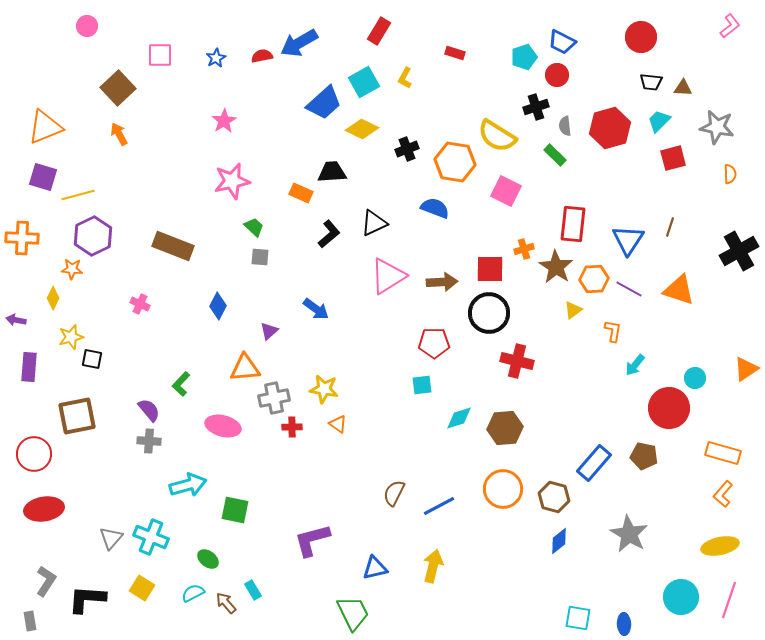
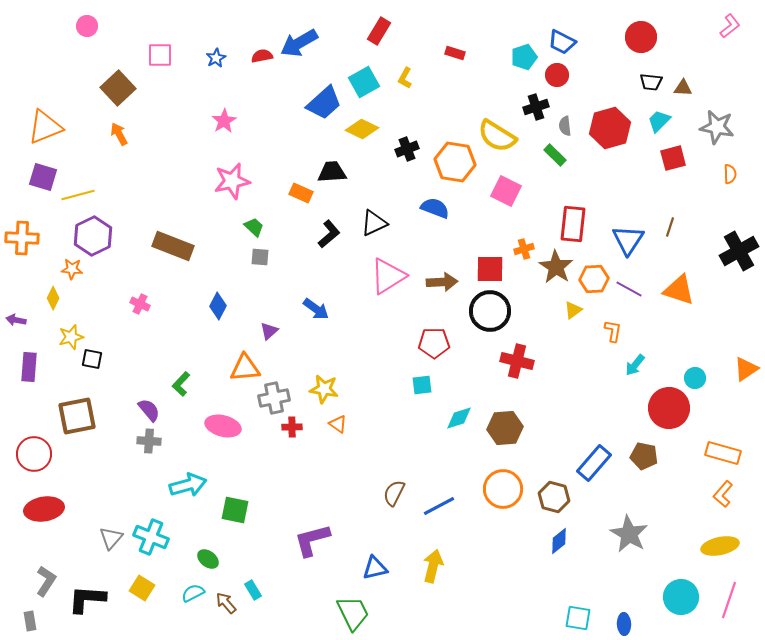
black circle at (489, 313): moved 1 px right, 2 px up
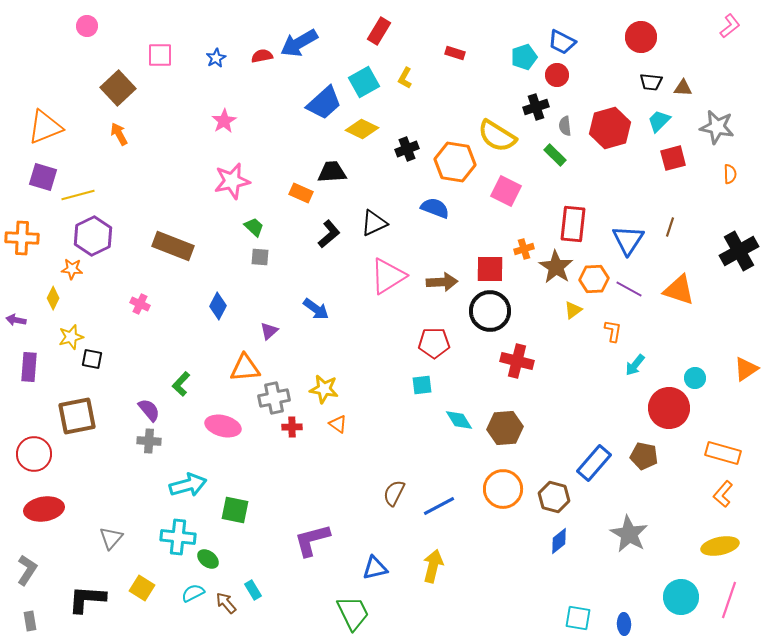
cyan diamond at (459, 418): moved 2 px down; rotated 76 degrees clockwise
cyan cross at (151, 537): moved 27 px right; rotated 16 degrees counterclockwise
gray L-shape at (46, 581): moved 19 px left, 11 px up
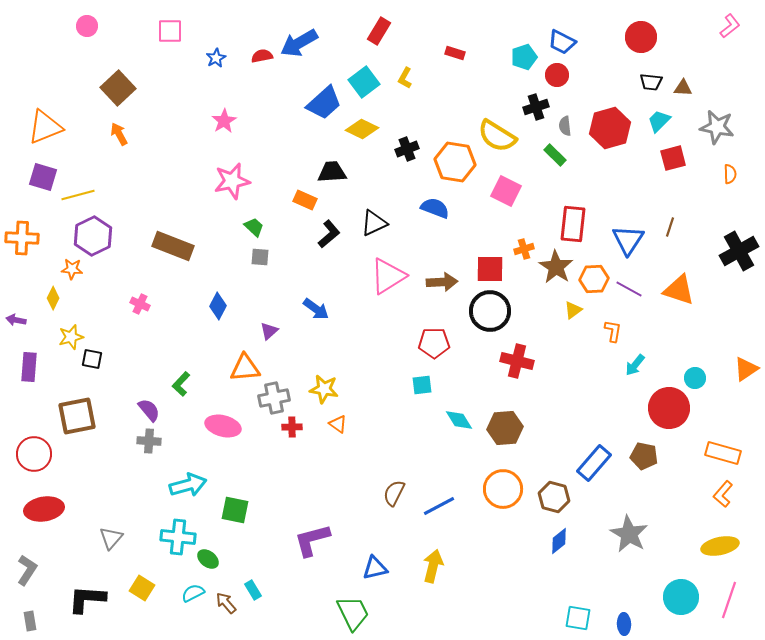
pink square at (160, 55): moved 10 px right, 24 px up
cyan square at (364, 82): rotated 8 degrees counterclockwise
orange rectangle at (301, 193): moved 4 px right, 7 px down
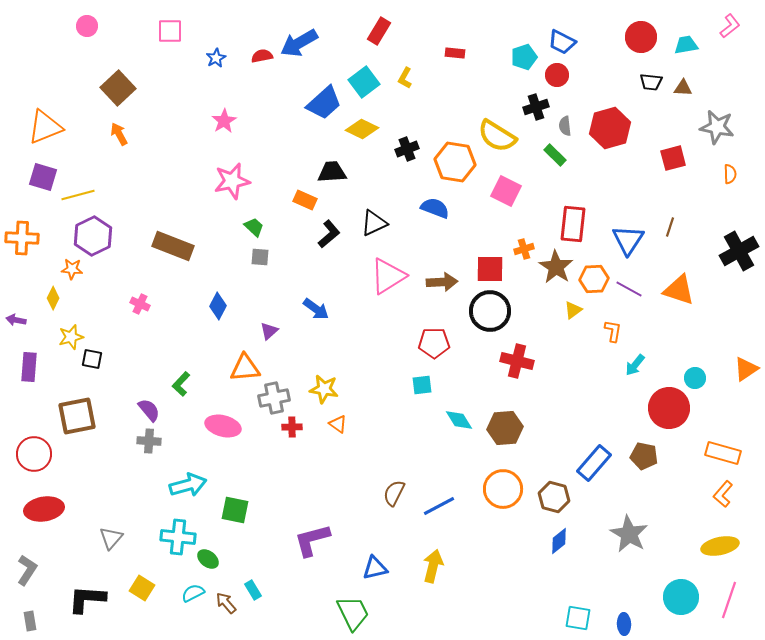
red rectangle at (455, 53): rotated 12 degrees counterclockwise
cyan trapezoid at (659, 121): moved 27 px right, 76 px up; rotated 35 degrees clockwise
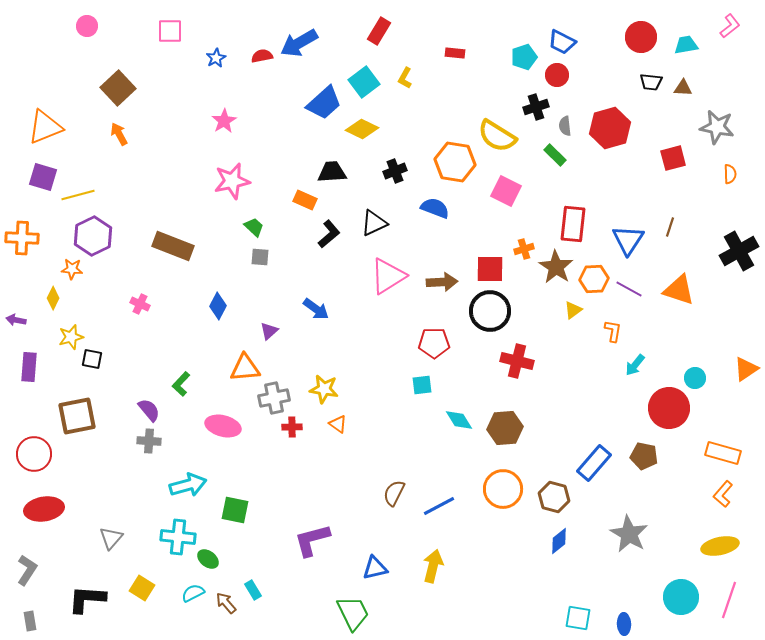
black cross at (407, 149): moved 12 px left, 22 px down
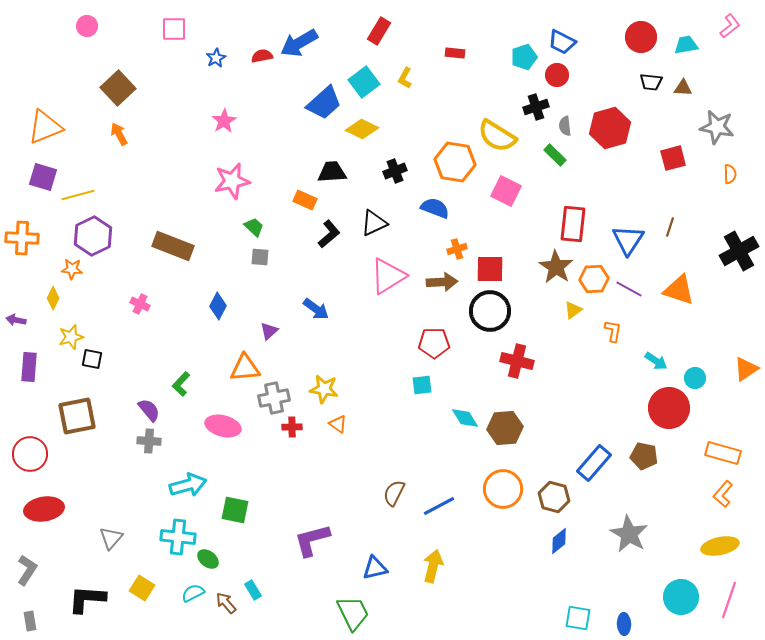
pink square at (170, 31): moved 4 px right, 2 px up
orange cross at (524, 249): moved 67 px left
cyan arrow at (635, 365): moved 21 px right, 4 px up; rotated 95 degrees counterclockwise
cyan diamond at (459, 420): moved 6 px right, 2 px up
red circle at (34, 454): moved 4 px left
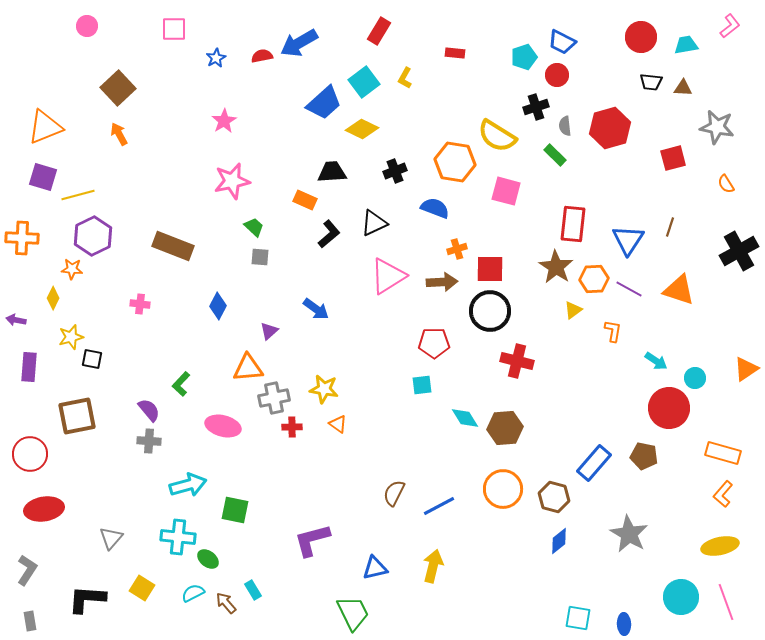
orange semicircle at (730, 174): moved 4 px left, 10 px down; rotated 150 degrees clockwise
pink square at (506, 191): rotated 12 degrees counterclockwise
pink cross at (140, 304): rotated 18 degrees counterclockwise
orange triangle at (245, 368): moved 3 px right
pink line at (729, 600): moved 3 px left, 2 px down; rotated 39 degrees counterclockwise
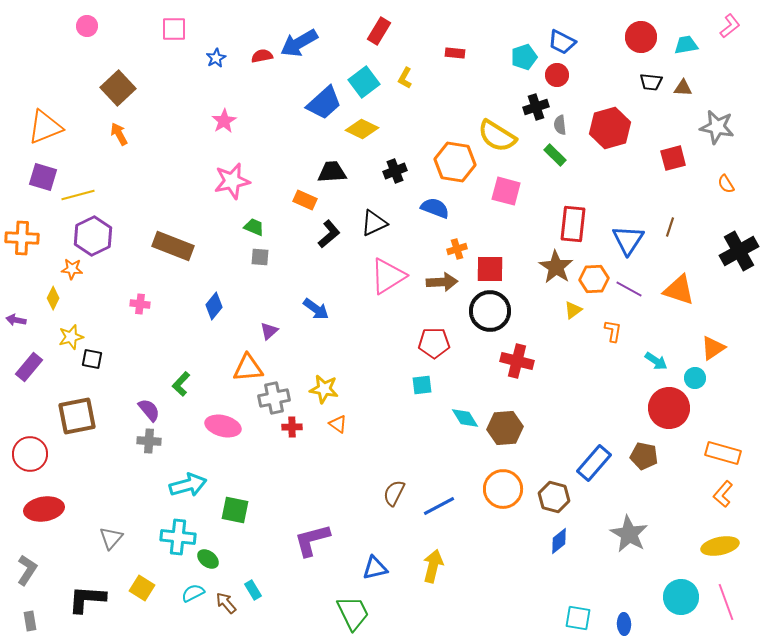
gray semicircle at (565, 126): moved 5 px left, 1 px up
green trapezoid at (254, 227): rotated 20 degrees counterclockwise
blue diamond at (218, 306): moved 4 px left; rotated 12 degrees clockwise
purple rectangle at (29, 367): rotated 36 degrees clockwise
orange triangle at (746, 369): moved 33 px left, 21 px up
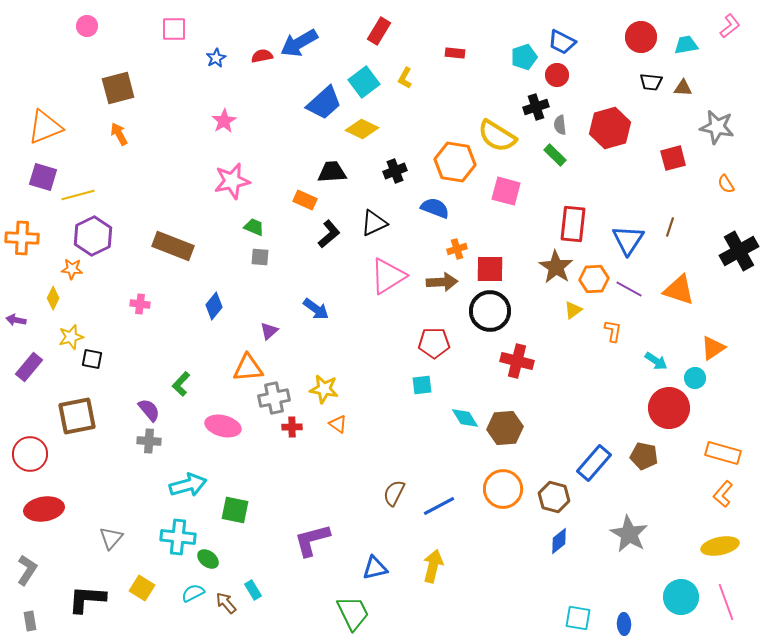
brown square at (118, 88): rotated 28 degrees clockwise
